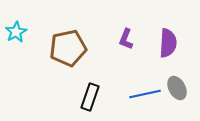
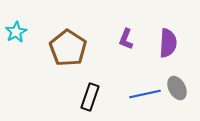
brown pentagon: rotated 27 degrees counterclockwise
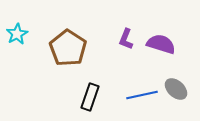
cyan star: moved 1 px right, 2 px down
purple semicircle: moved 7 px left, 1 px down; rotated 76 degrees counterclockwise
gray ellipse: moved 1 px left, 1 px down; rotated 20 degrees counterclockwise
blue line: moved 3 px left, 1 px down
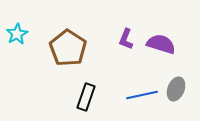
gray ellipse: rotated 70 degrees clockwise
black rectangle: moved 4 px left
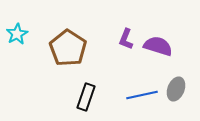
purple semicircle: moved 3 px left, 2 px down
